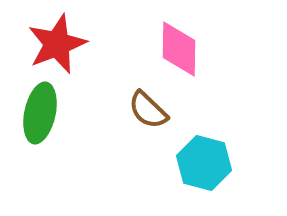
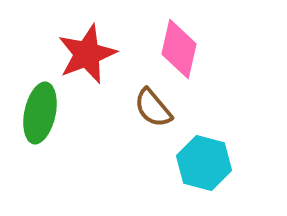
red star: moved 30 px right, 10 px down
pink diamond: rotated 12 degrees clockwise
brown semicircle: moved 5 px right, 2 px up; rotated 6 degrees clockwise
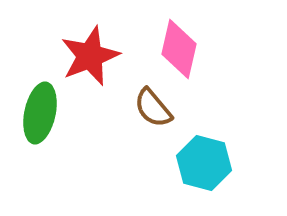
red star: moved 3 px right, 2 px down
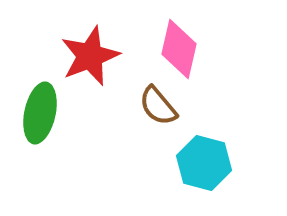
brown semicircle: moved 5 px right, 2 px up
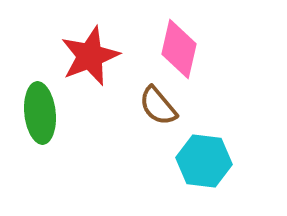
green ellipse: rotated 18 degrees counterclockwise
cyan hexagon: moved 2 px up; rotated 8 degrees counterclockwise
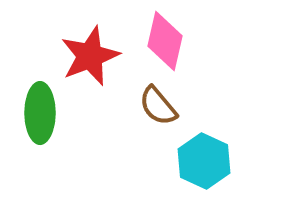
pink diamond: moved 14 px left, 8 px up
green ellipse: rotated 6 degrees clockwise
cyan hexagon: rotated 18 degrees clockwise
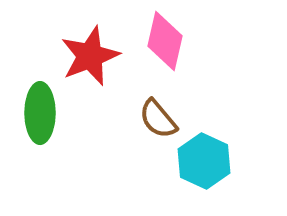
brown semicircle: moved 13 px down
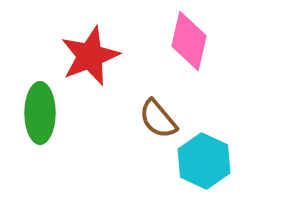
pink diamond: moved 24 px right
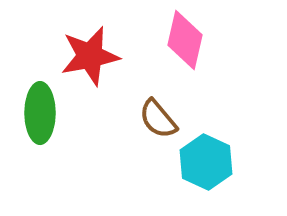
pink diamond: moved 4 px left, 1 px up
red star: rotated 10 degrees clockwise
cyan hexagon: moved 2 px right, 1 px down
